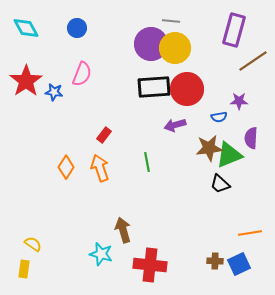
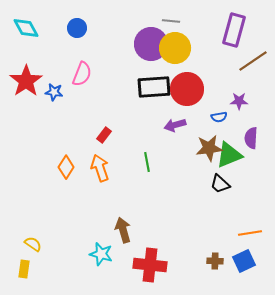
blue square: moved 5 px right, 3 px up
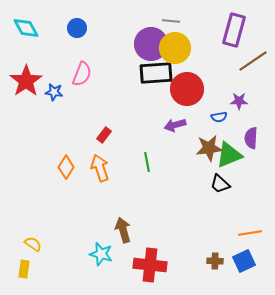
black rectangle: moved 2 px right, 14 px up
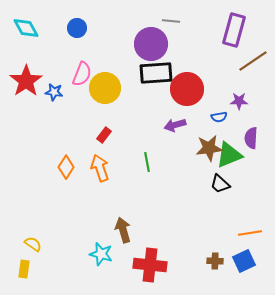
yellow circle: moved 70 px left, 40 px down
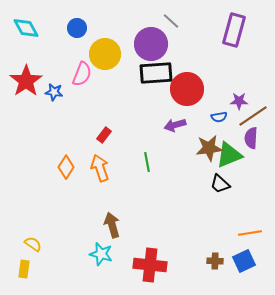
gray line: rotated 36 degrees clockwise
brown line: moved 55 px down
yellow circle: moved 34 px up
brown arrow: moved 11 px left, 5 px up
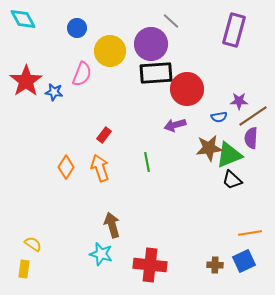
cyan diamond: moved 3 px left, 9 px up
yellow circle: moved 5 px right, 3 px up
black trapezoid: moved 12 px right, 4 px up
brown cross: moved 4 px down
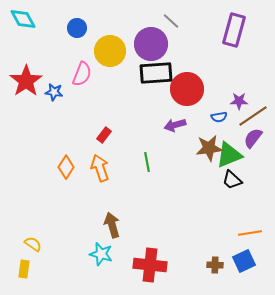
purple semicircle: moved 2 px right; rotated 35 degrees clockwise
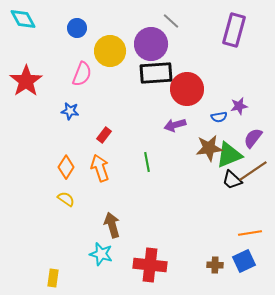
blue star: moved 16 px right, 19 px down
purple star: moved 5 px down; rotated 12 degrees counterclockwise
brown line: moved 55 px down
yellow semicircle: moved 33 px right, 45 px up
yellow rectangle: moved 29 px right, 9 px down
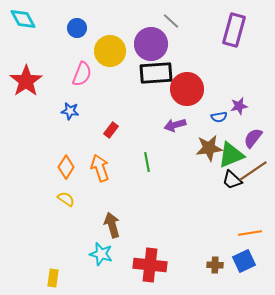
red rectangle: moved 7 px right, 5 px up
green triangle: moved 2 px right
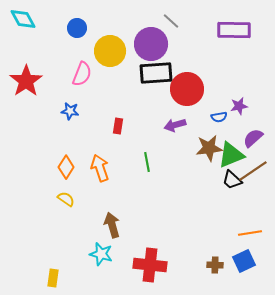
purple rectangle: rotated 76 degrees clockwise
red rectangle: moved 7 px right, 4 px up; rotated 28 degrees counterclockwise
purple semicircle: rotated 10 degrees clockwise
